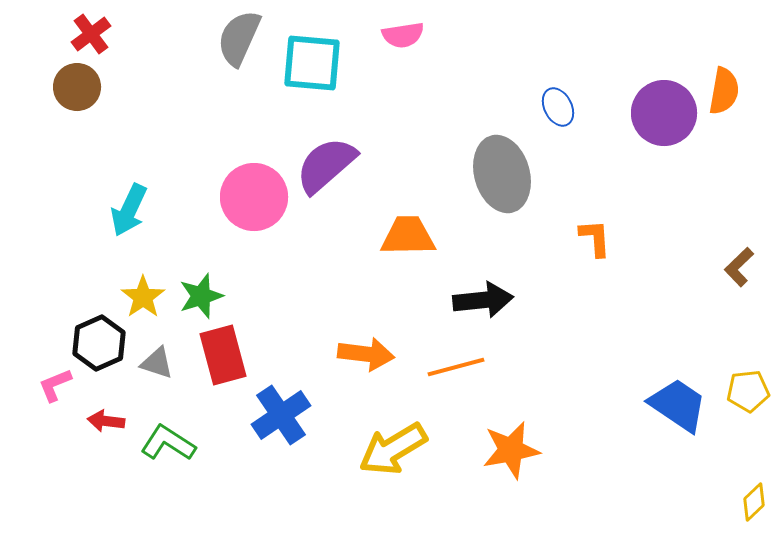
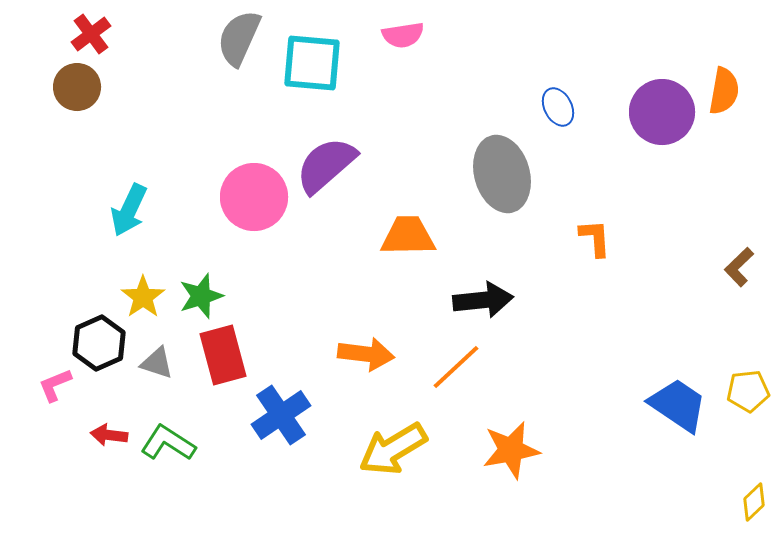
purple circle: moved 2 px left, 1 px up
orange line: rotated 28 degrees counterclockwise
red arrow: moved 3 px right, 14 px down
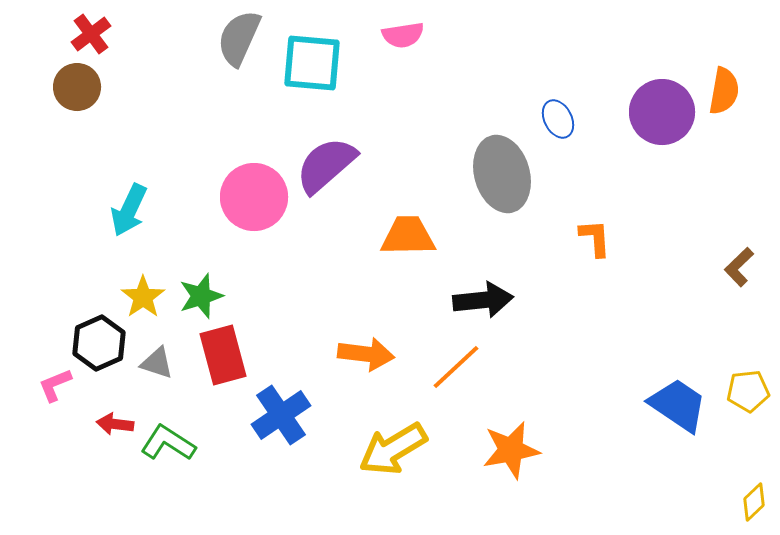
blue ellipse: moved 12 px down
red arrow: moved 6 px right, 11 px up
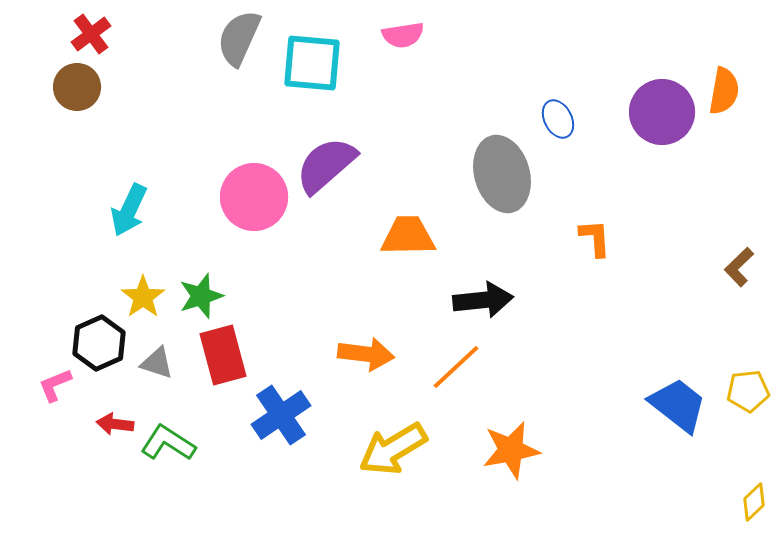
blue trapezoid: rotated 4 degrees clockwise
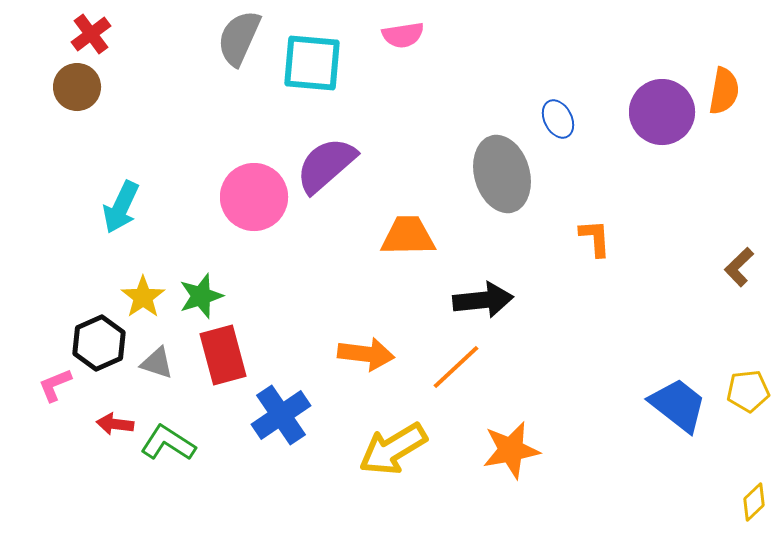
cyan arrow: moved 8 px left, 3 px up
